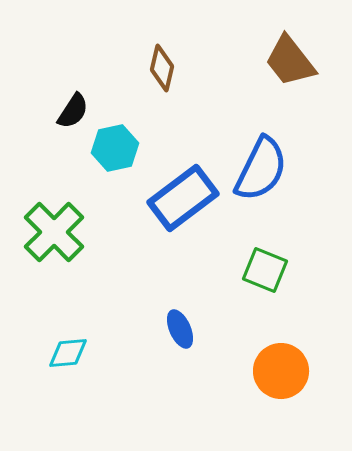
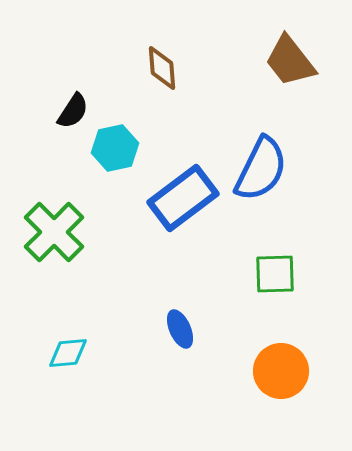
brown diamond: rotated 18 degrees counterclockwise
green square: moved 10 px right, 4 px down; rotated 24 degrees counterclockwise
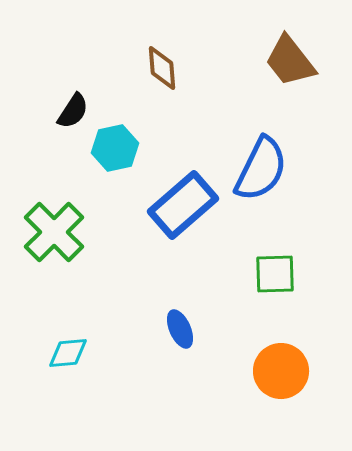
blue rectangle: moved 7 px down; rotated 4 degrees counterclockwise
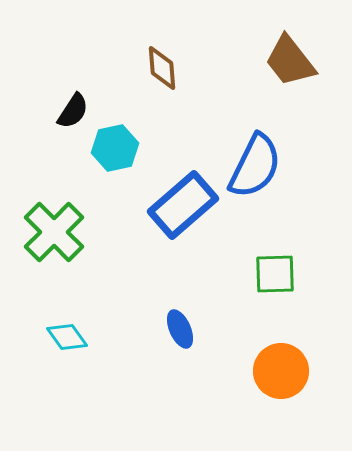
blue semicircle: moved 6 px left, 3 px up
cyan diamond: moved 1 px left, 16 px up; rotated 60 degrees clockwise
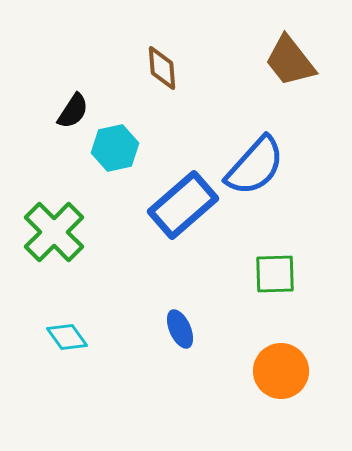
blue semicircle: rotated 16 degrees clockwise
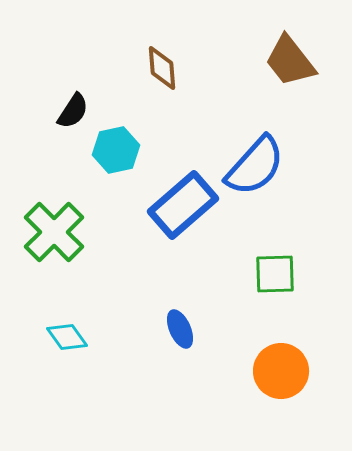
cyan hexagon: moved 1 px right, 2 px down
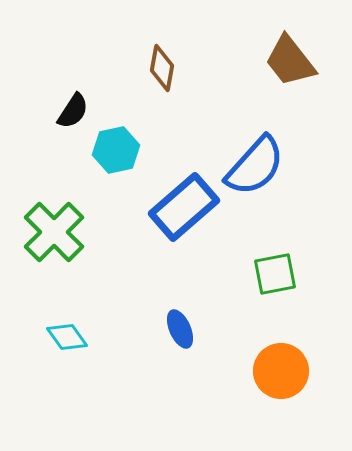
brown diamond: rotated 15 degrees clockwise
blue rectangle: moved 1 px right, 2 px down
green square: rotated 9 degrees counterclockwise
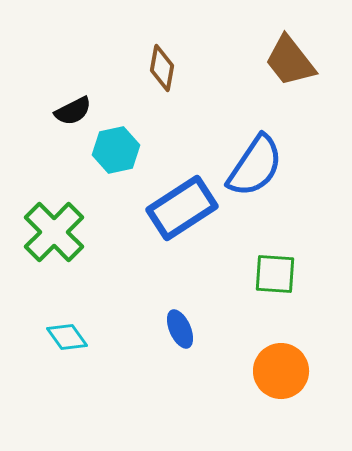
black semicircle: rotated 30 degrees clockwise
blue semicircle: rotated 8 degrees counterclockwise
blue rectangle: moved 2 px left, 1 px down; rotated 8 degrees clockwise
green square: rotated 15 degrees clockwise
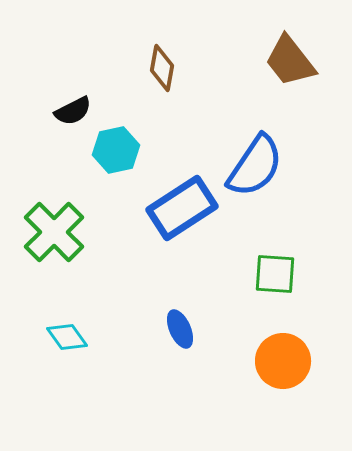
orange circle: moved 2 px right, 10 px up
